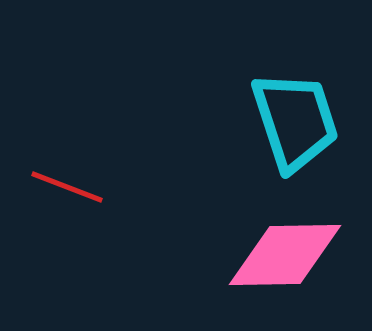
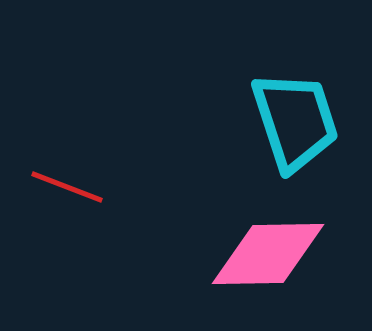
pink diamond: moved 17 px left, 1 px up
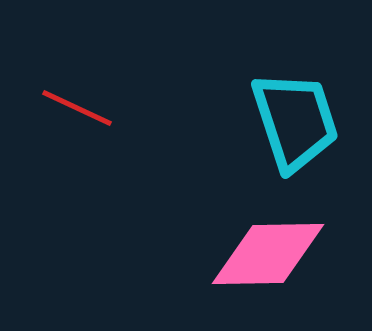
red line: moved 10 px right, 79 px up; rotated 4 degrees clockwise
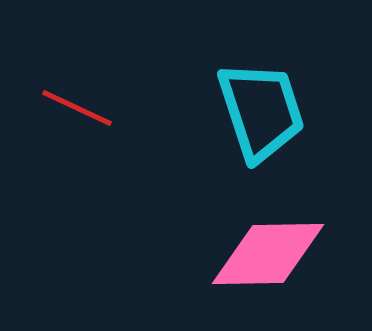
cyan trapezoid: moved 34 px left, 10 px up
